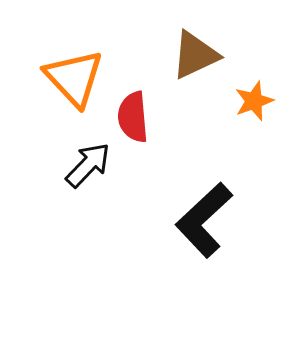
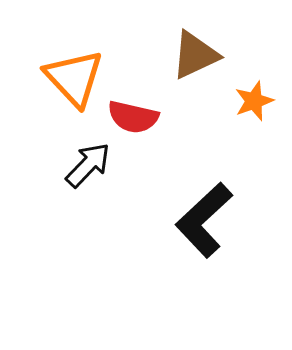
red semicircle: rotated 72 degrees counterclockwise
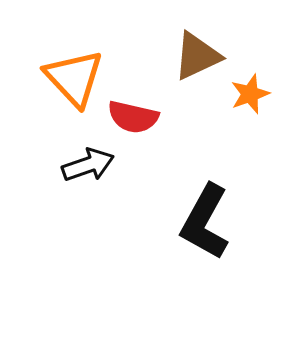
brown triangle: moved 2 px right, 1 px down
orange star: moved 4 px left, 7 px up
black arrow: rotated 27 degrees clockwise
black L-shape: moved 1 px right, 2 px down; rotated 18 degrees counterclockwise
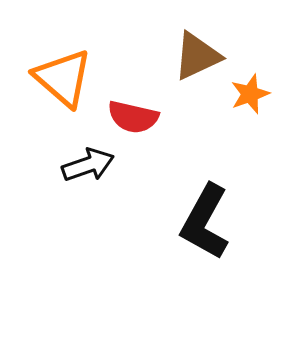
orange triangle: moved 11 px left; rotated 6 degrees counterclockwise
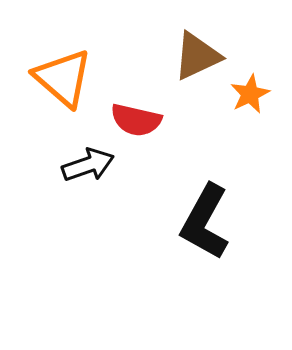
orange star: rotated 6 degrees counterclockwise
red semicircle: moved 3 px right, 3 px down
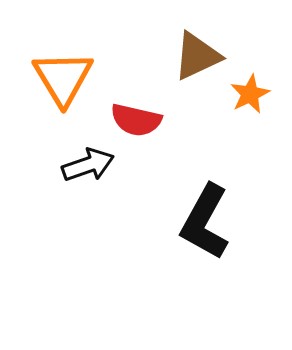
orange triangle: rotated 18 degrees clockwise
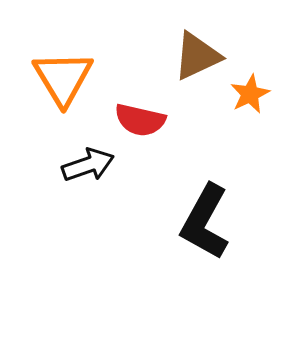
red semicircle: moved 4 px right
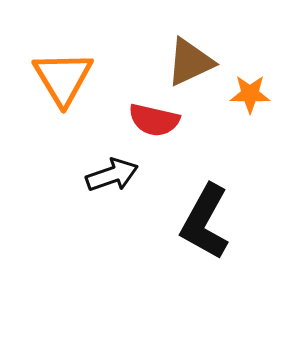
brown triangle: moved 7 px left, 6 px down
orange star: rotated 27 degrees clockwise
red semicircle: moved 14 px right
black arrow: moved 24 px right, 10 px down
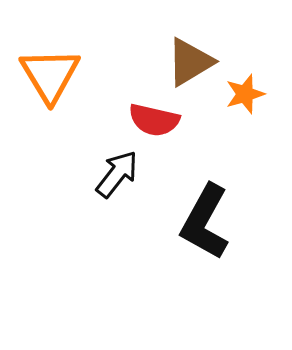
brown triangle: rotated 6 degrees counterclockwise
orange triangle: moved 13 px left, 3 px up
orange star: moved 5 px left; rotated 18 degrees counterclockwise
black arrow: moved 5 px right, 1 px up; rotated 33 degrees counterclockwise
